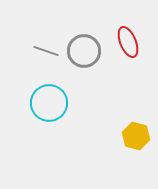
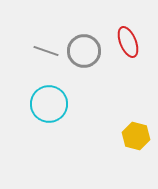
cyan circle: moved 1 px down
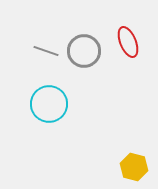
yellow hexagon: moved 2 px left, 31 px down
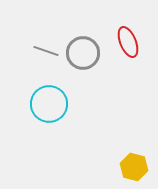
gray circle: moved 1 px left, 2 px down
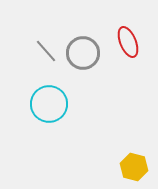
gray line: rotated 30 degrees clockwise
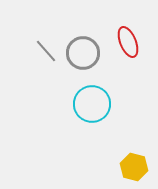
cyan circle: moved 43 px right
